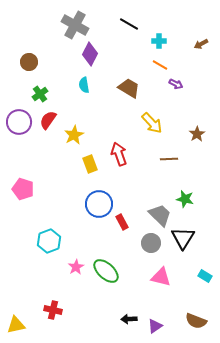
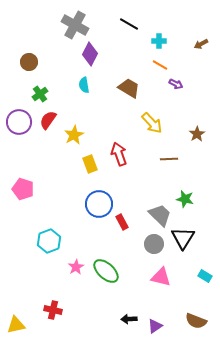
gray circle: moved 3 px right, 1 px down
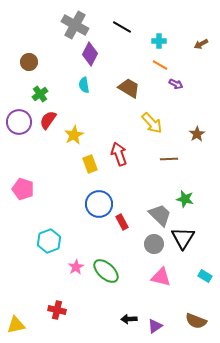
black line: moved 7 px left, 3 px down
red cross: moved 4 px right
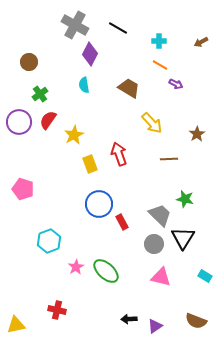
black line: moved 4 px left, 1 px down
brown arrow: moved 2 px up
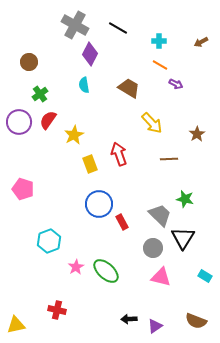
gray circle: moved 1 px left, 4 px down
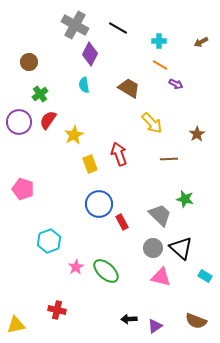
black triangle: moved 2 px left, 10 px down; rotated 20 degrees counterclockwise
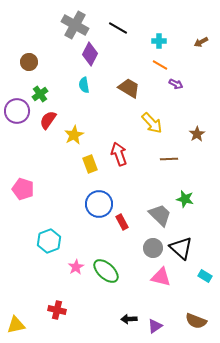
purple circle: moved 2 px left, 11 px up
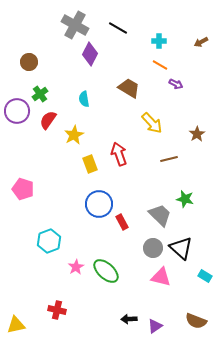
cyan semicircle: moved 14 px down
brown line: rotated 12 degrees counterclockwise
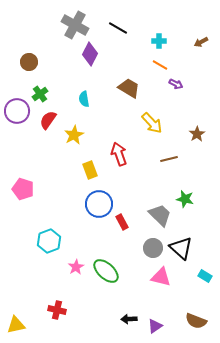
yellow rectangle: moved 6 px down
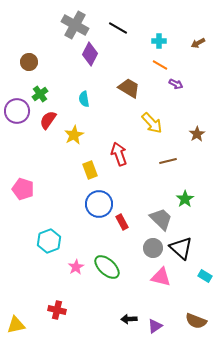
brown arrow: moved 3 px left, 1 px down
brown line: moved 1 px left, 2 px down
green star: rotated 24 degrees clockwise
gray trapezoid: moved 1 px right, 4 px down
green ellipse: moved 1 px right, 4 px up
